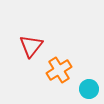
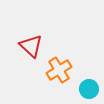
red triangle: rotated 25 degrees counterclockwise
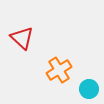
red triangle: moved 9 px left, 8 px up
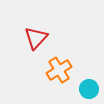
red triangle: moved 14 px right; rotated 30 degrees clockwise
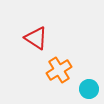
red triangle: rotated 40 degrees counterclockwise
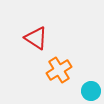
cyan circle: moved 2 px right, 2 px down
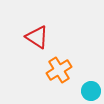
red triangle: moved 1 px right, 1 px up
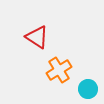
cyan circle: moved 3 px left, 2 px up
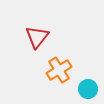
red triangle: rotated 35 degrees clockwise
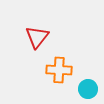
orange cross: rotated 35 degrees clockwise
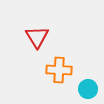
red triangle: rotated 10 degrees counterclockwise
